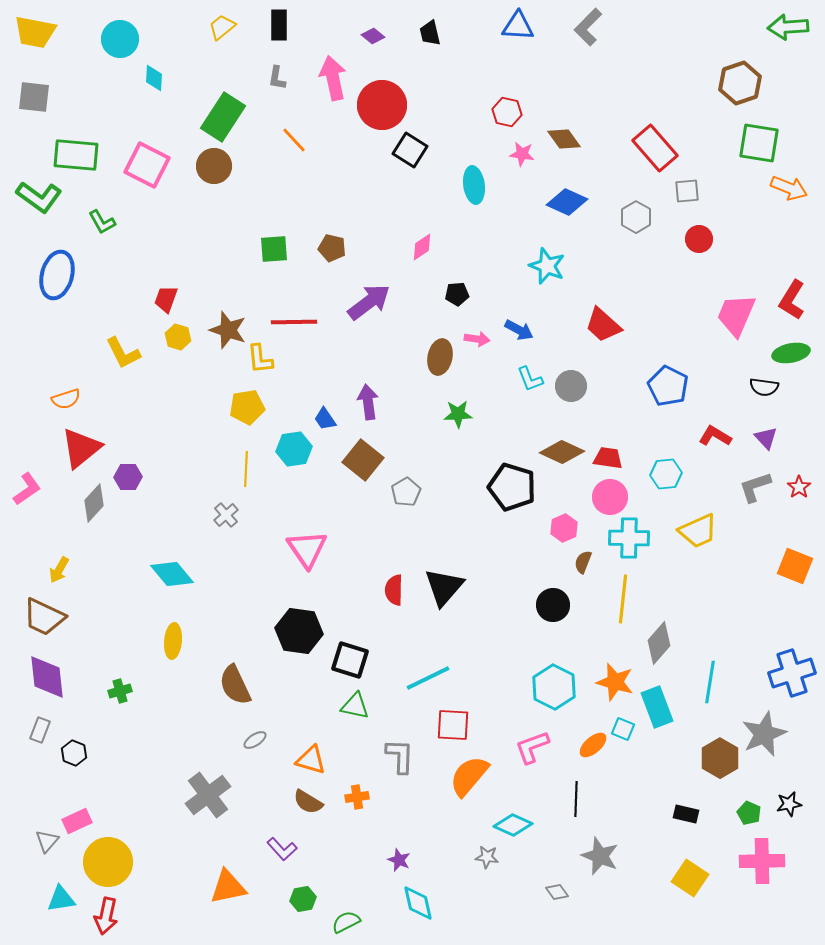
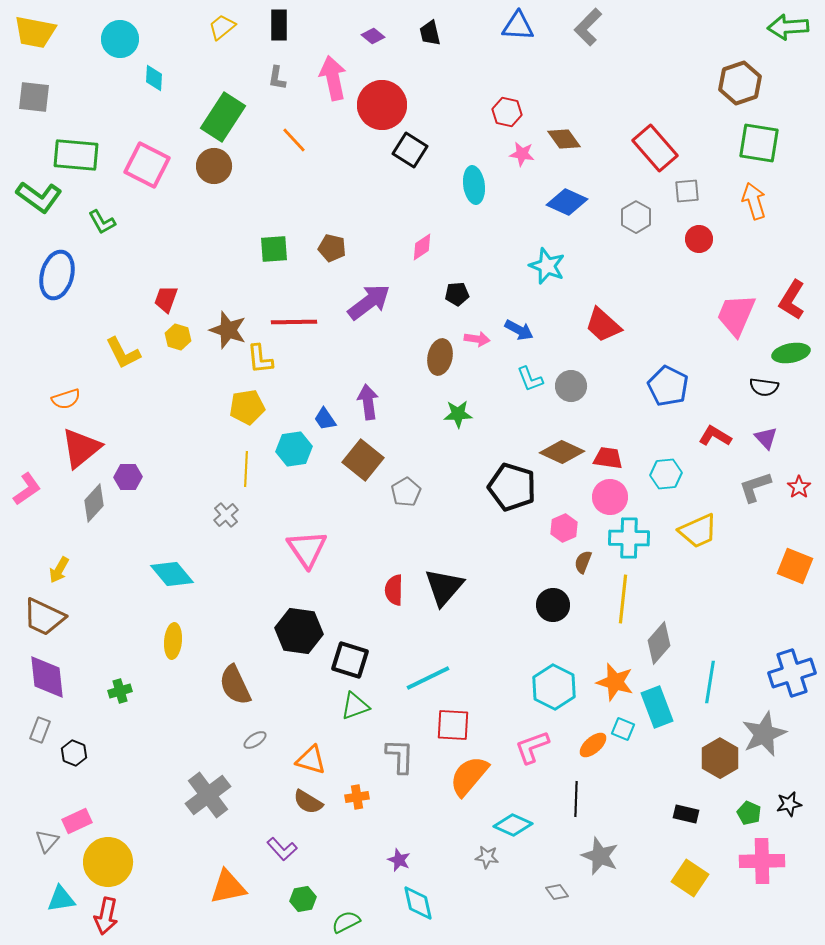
orange arrow at (789, 188): moved 35 px left, 13 px down; rotated 129 degrees counterclockwise
green triangle at (355, 706): rotated 32 degrees counterclockwise
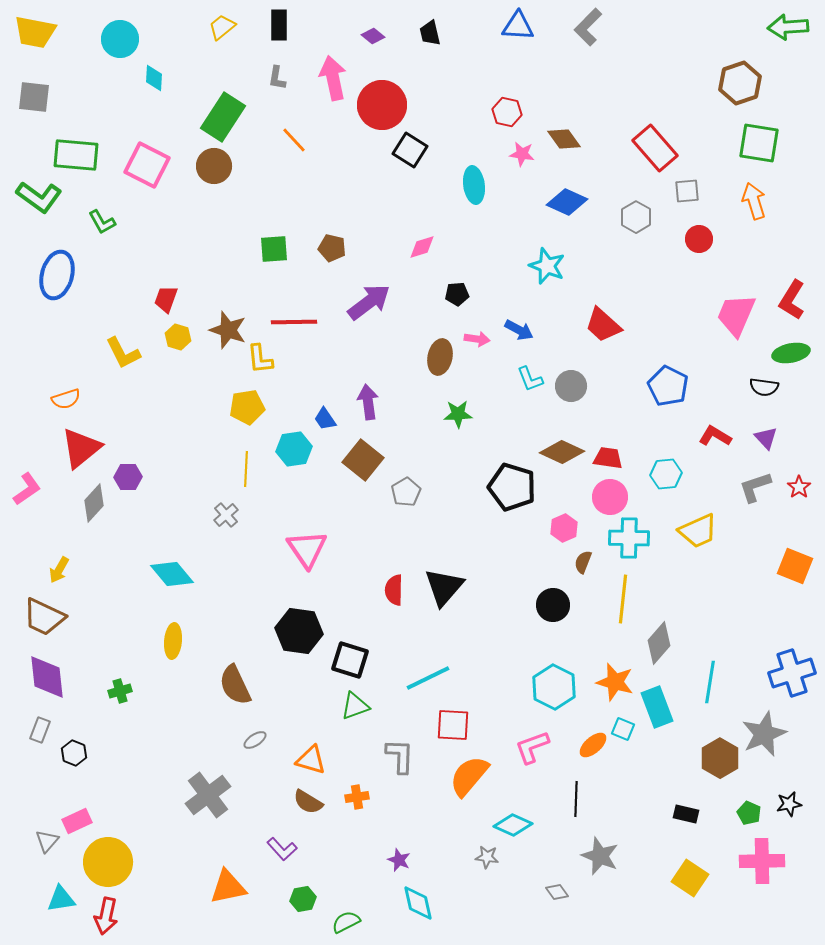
pink diamond at (422, 247): rotated 16 degrees clockwise
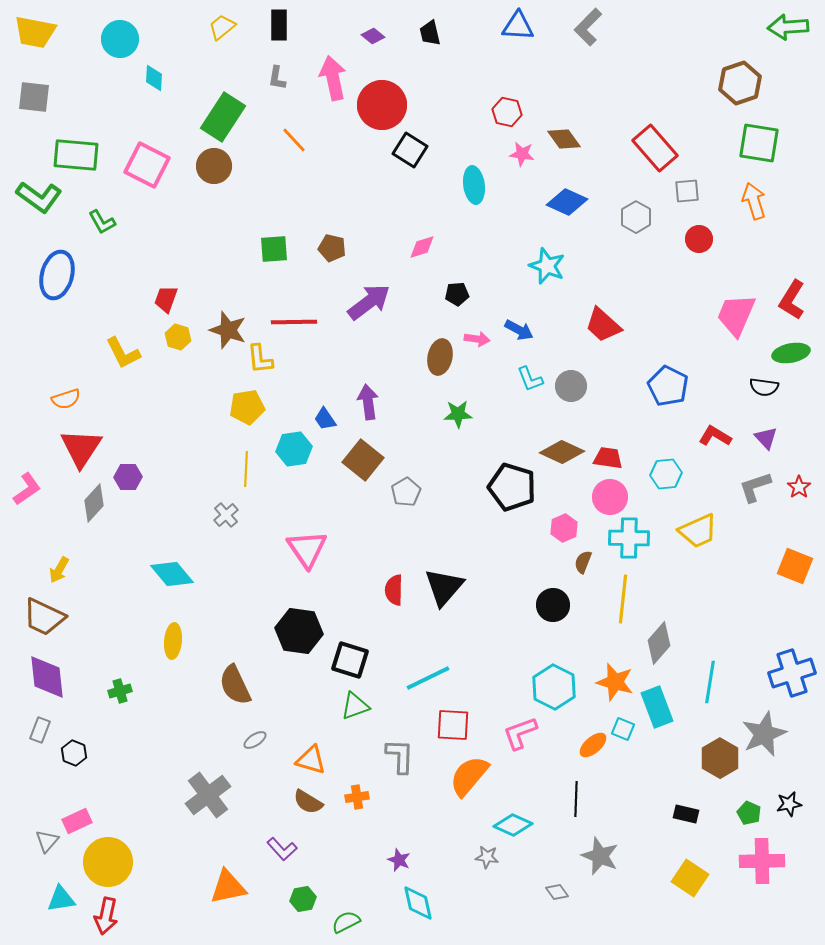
red triangle at (81, 448): rotated 18 degrees counterclockwise
pink L-shape at (532, 747): moved 12 px left, 14 px up
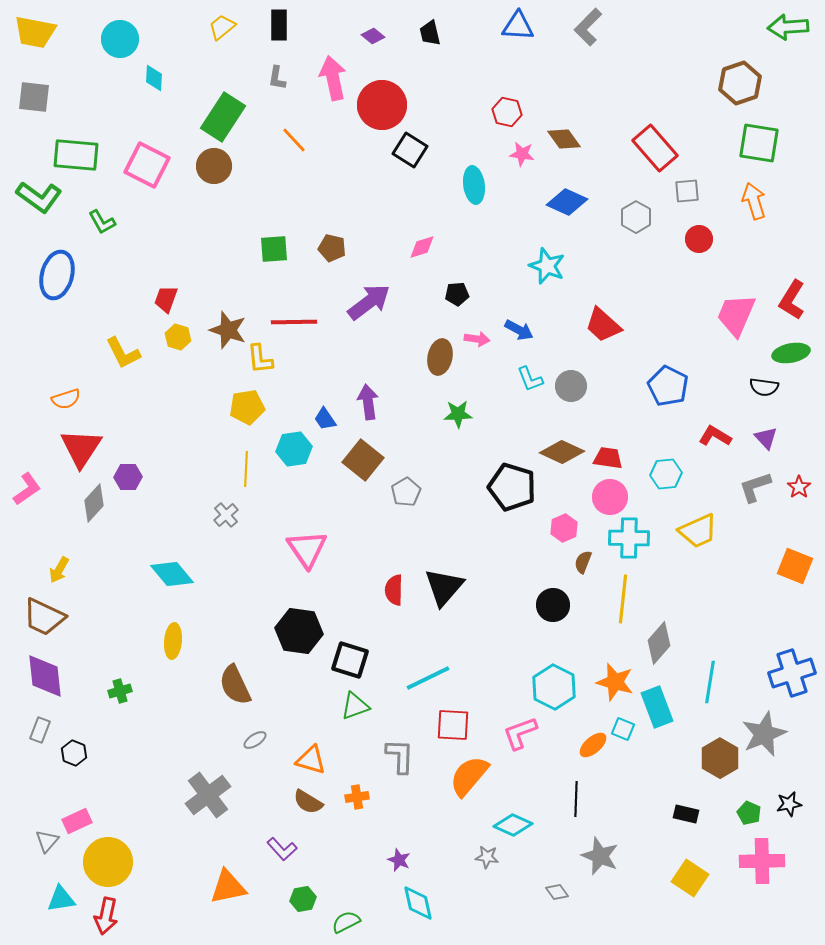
purple diamond at (47, 677): moved 2 px left, 1 px up
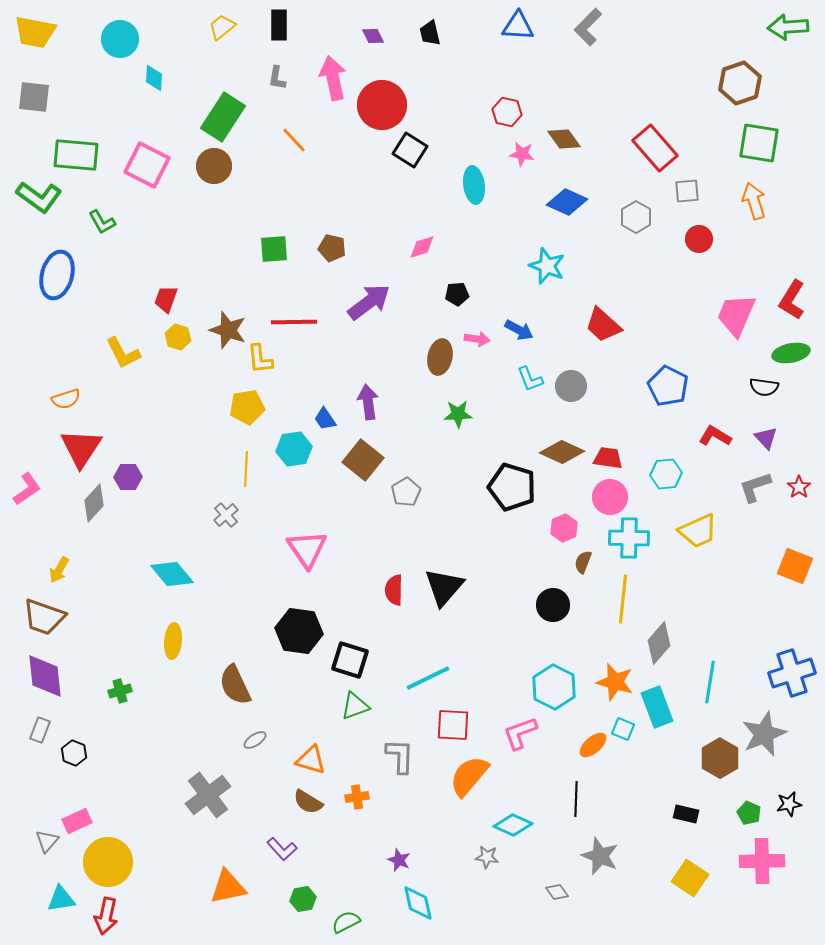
purple diamond at (373, 36): rotated 25 degrees clockwise
brown trapezoid at (44, 617): rotated 6 degrees counterclockwise
